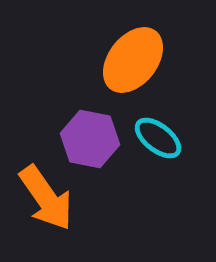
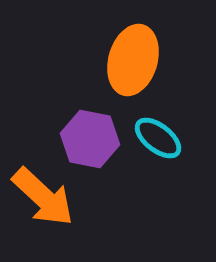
orange ellipse: rotated 22 degrees counterclockwise
orange arrow: moved 3 px left, 1 px up; rotated 12 degrees counterclockwise
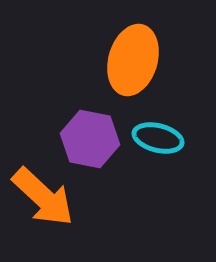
cyan ellipse: rotated 24 degrees counterclockwise
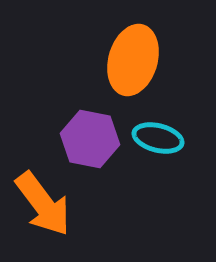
orange arrow: moved 7 px down; rotated 10 degrees clockwise
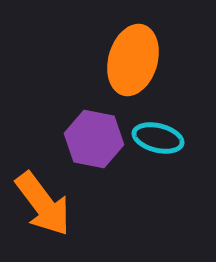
purple hexagon: moved 4 px right
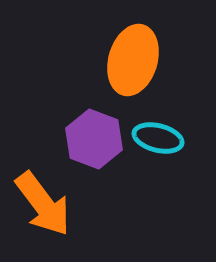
purple hexagon: rotated 10 degrees clockwise
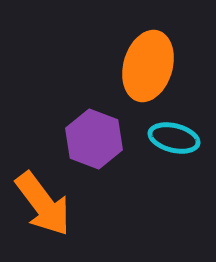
orange ellipse: moved 15 px right, 6 px down
cyan ellipse: moved 16 px right
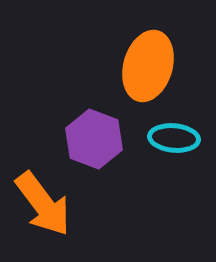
cyan ellipse: rotated 9 degrees counterclockwise
